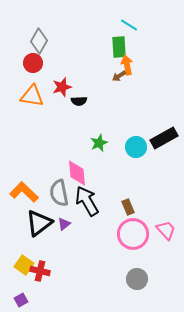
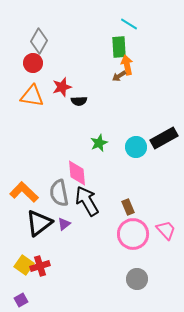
cyan line: moved 1 px up
red cross: moved 5 px up; rotated 30 degrees counterclockwise
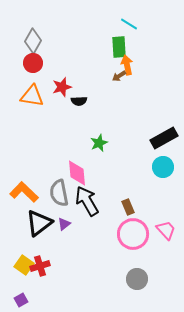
gray diamond: moved 6 px left
cyan circle: moved 27 px right, 20 px down
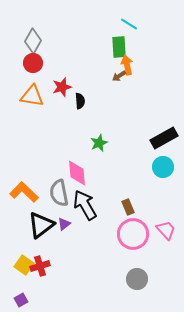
black semicircle: moved 1 px right; rotated 91 degrees counterclockwise
black arrow: moved 2 px left, 4 px down
black triangle: moved 2 px right, 2 px down
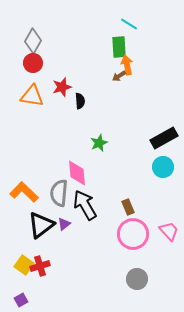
gray semicircle: rotated 16 degrees clockwise
pink trapezoid: moved 3 px right, 1 px down
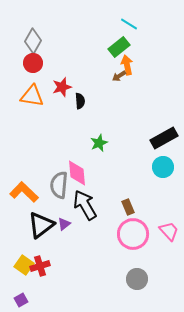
green rectangle: rotated 55 degrees clockwise
gray semicircle: moved 8 px up
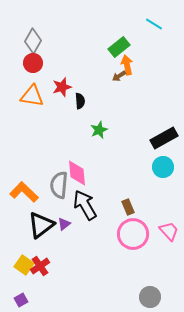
cyan line: moved 25 px right
green star: moved 13 px up
red cross: rotated 18 degrees counterclockwise
gray circle: moved 13 px right, 18 px down
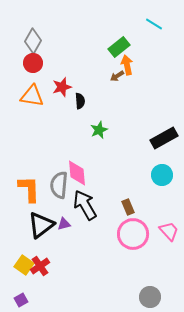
brown arrow: moved 2 px left
cyan circle: moved 1 px left, 8 px down
orange L-shape: moved 5 px right, 3 px up; rotated 44 degrees clockwise
purple triangle: rotated 24 degrees clockwise
